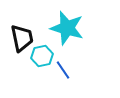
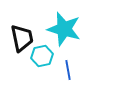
cyan star: moved 3 px left, 1 px down
blue line: moved 5 px right; rotated 24 degrees clockwise
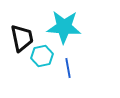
cyan star: moved 2 px up; rotated 12 degrees counterclockwise
blue line: moved 2 px up
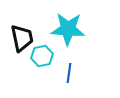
cyan star: moved 4 px right, 2 px down
blue line: moved 1 px right, 5 px down; rotated 18 degrees clockwise
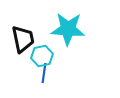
black trapezoid: moved 1 px right, 1 px down
blue line: moved 25 px left
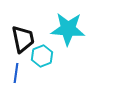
cyan hexagon: rotated 10 degrees counterclockwise
blue line: moved 28 px left
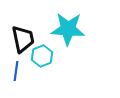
blue line: moved 2 px up
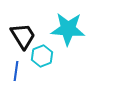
black trapezoid: moved 3 px up; rotated 20 degrees counterclockwise
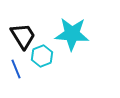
cyan star: moved 4 px right, 5 px down
blue line: moved 2 px up; rotated 30 degrees counterclockwise
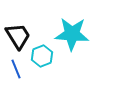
black trapezoid: moved 5 px left
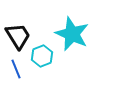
cyan star: rotated 20 degrees clockwise
